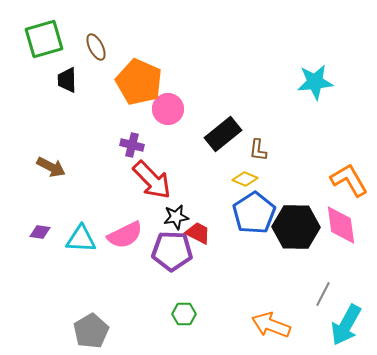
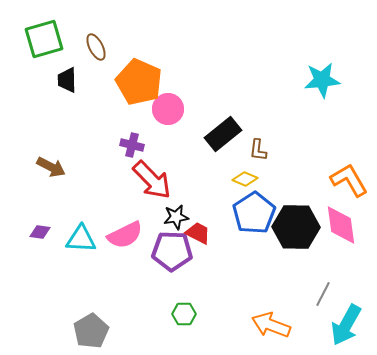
cyan star: moved 7 px right, 2 px up
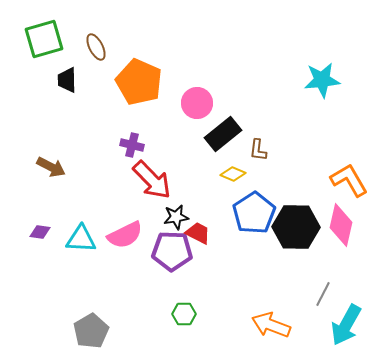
pink circle: moved 29 px right, 6 px up
yellow diamond: moved 12 px left, 5 px up
pink diamond: rotated 21 degrees clockwise
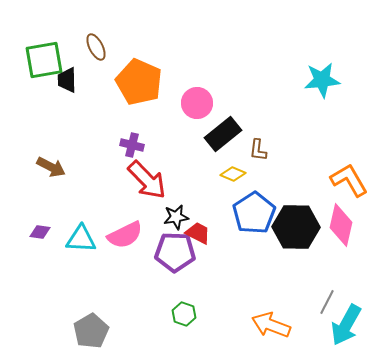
green square: moved 21 px down; rotated 6 degrees clockwise
red arrow: moved 5 px left
purple pentagon: moved 3 px right, 1 px down
gray line: moved 4 px right, 8 px down
green hexagon: rotated 20 degrees clockwise
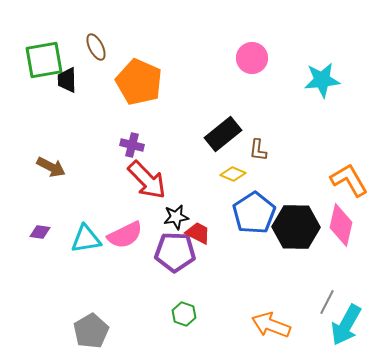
pink circle: moved 55 px right, 45 px up
cyan triangle: moved 5 px right; rotated 12 degrees counterclockwise
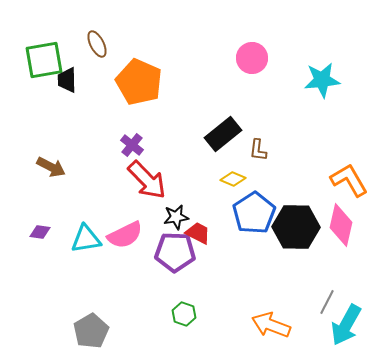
brown ellipse: moved 1 px right, 3 px up
purple cross: rotated 25 degrees clockwise
yellow diamond: moved 5 px down
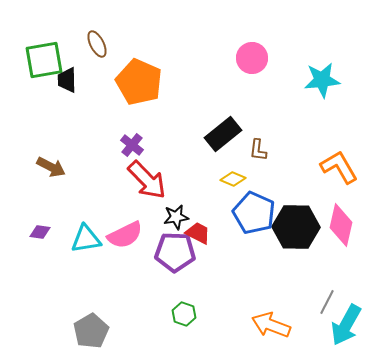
orange L-shape: moved 10 px left, 13 px up
blue pentagon: rotated 15 degrees counterclockwise
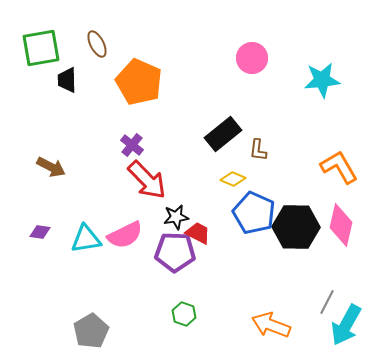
green square: moved 3 px left, 12 px up
